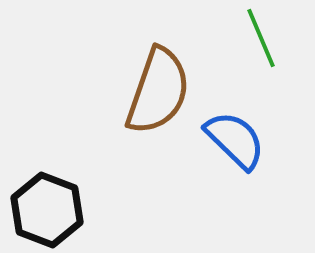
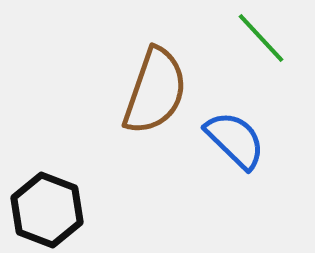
green line: rotated 20 degrees counterclockwise
brown semicircle: moved 3 px left
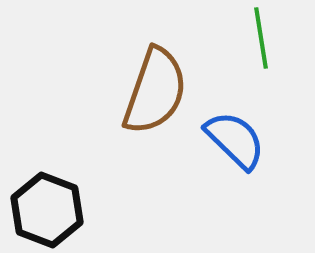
green line: rotated 34 degrees clockwise
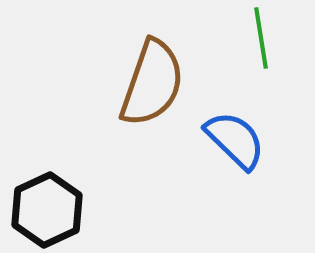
brown semicircle: moved 3 px left, 8 px up
black hexagon: rotated 14 degrees clockwise
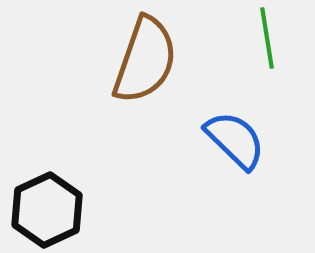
green line: moved 6 px right
brown semicircle: moved 7 px left, 23 px up
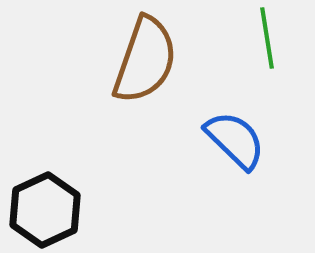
black hexagon: moved 2 px left
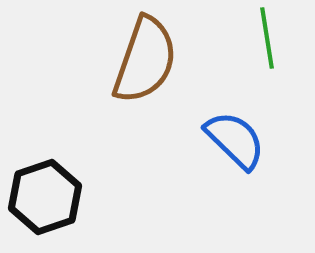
black hexagon: moved 13 px up; rotated 6 degrees clockwise
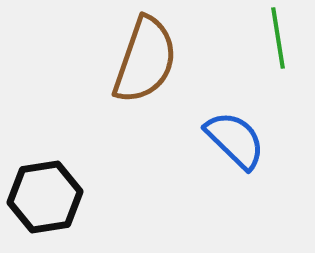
green line: moved 11 px right
black hexagon: rotated 10 degrees clockwise
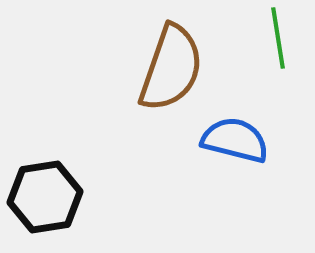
brown semicircle: moved 26 px right, 8 px down
blue semicircle: rotated 30 degrees counterclockwise
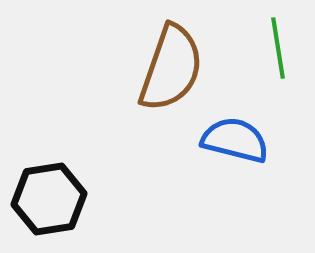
green line: moved 10 px down
black hexagon: moved 4 px right, 2 px down
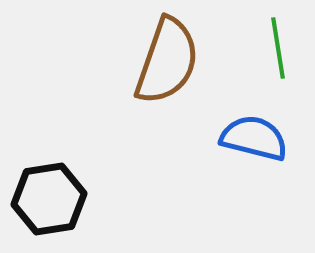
brown semicircle: moved 4 px left, 7 px up
blue semicircle: moved 19 px right, 2 px up
